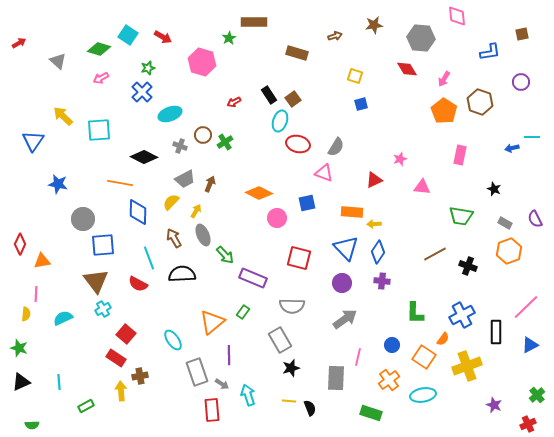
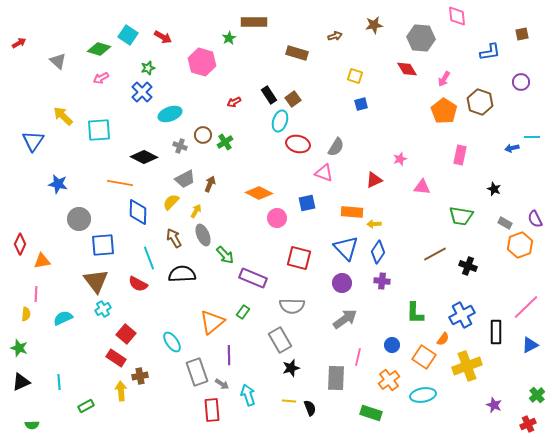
gray circle at (83, 219): moved 4 px left
orange hexagon at (509, 251): moved 11 px right, 6 px up
cyan ellipse at (173, 340): moved 1 px left, 2 px down
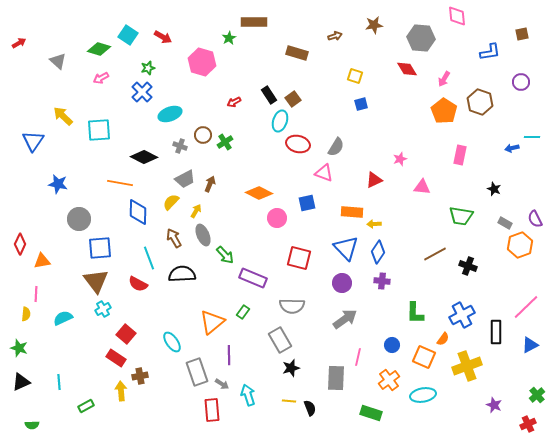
blue square at (103, 245): moved 3 px left, 3 px down
orange square at (424, 357): rotated 10 degrees counterclockwise
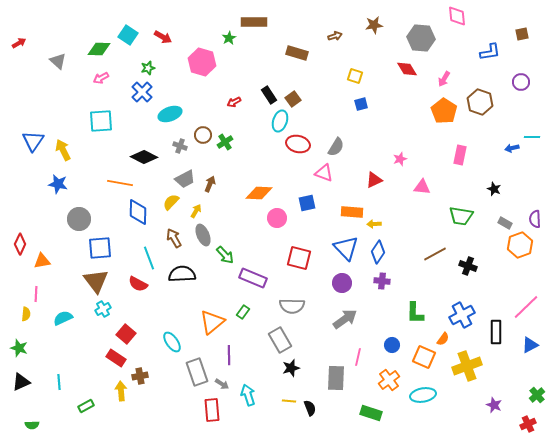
green diamond at (99, 49): rotated 15 degrees counterclockwise
yellow arrow at (63, 116): moved 34 px down; rotated 20 degrees clockwise
cyan square at (99, 130): moved 2 px right, 9 px up
orange diamond at (259, 193): rotated 24 degrees counterclockwise
purple semicircle at (535, 219): rotated 24 degrees clockwise
